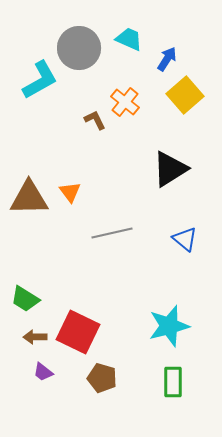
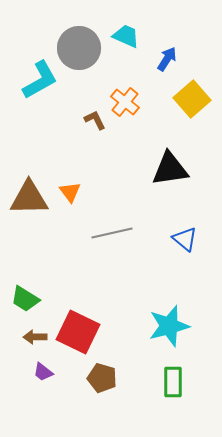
cyan trapezoid: moved 3 px left, 3 px up
yellow square: moved 7 px right, 4 px down
black triangle: rotated 24 degrees clockwise
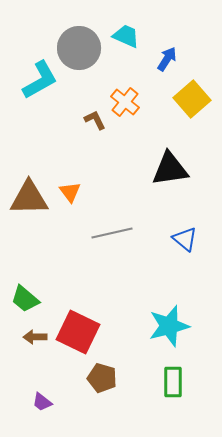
green trapezoid: rotated 8 degrees clockwise
purple trapezoid: moved 1 px left, 30 px down
